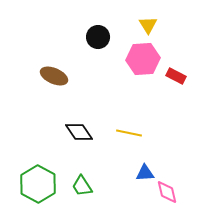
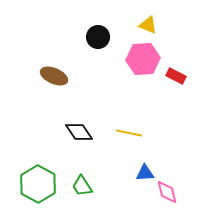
yellow triangle: rotated 36 degrees counterclockwise
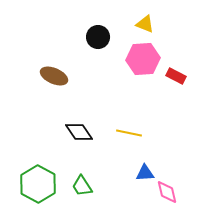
yellow triangle: moved 3 px left, 1 px up
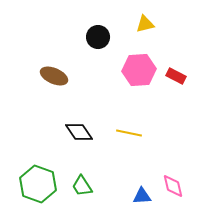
yellow triangle: rotated 36 degrees counterclockwise
pink hexagon: moved 4 px left, 11 px down
blue triangle: moved 3 px left, 23 px down
green hexagon: rotated 9 degrees counterclockwise
pink diamond: moved 6 px right, 6 px up
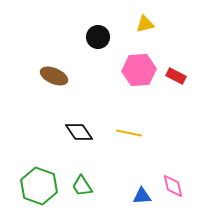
green hexagon: moved 1 px right, 2 px down
